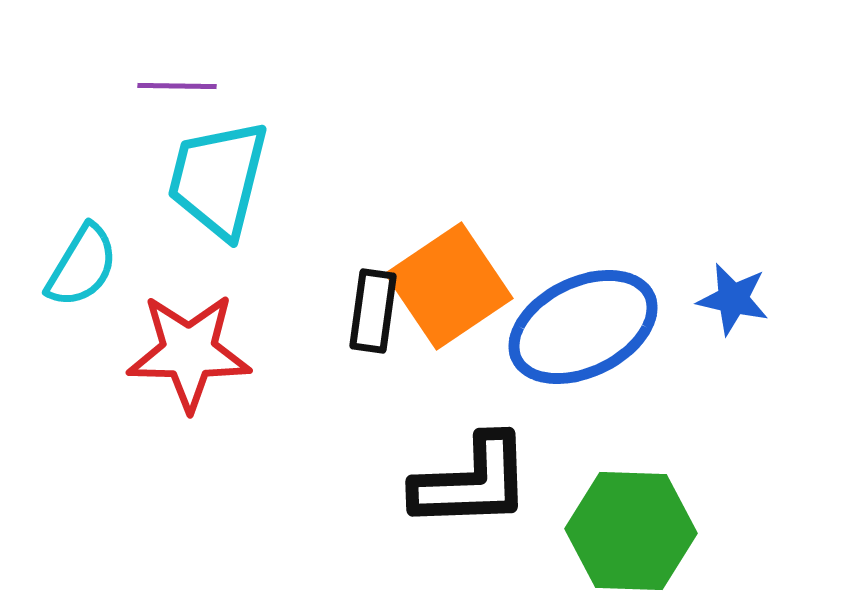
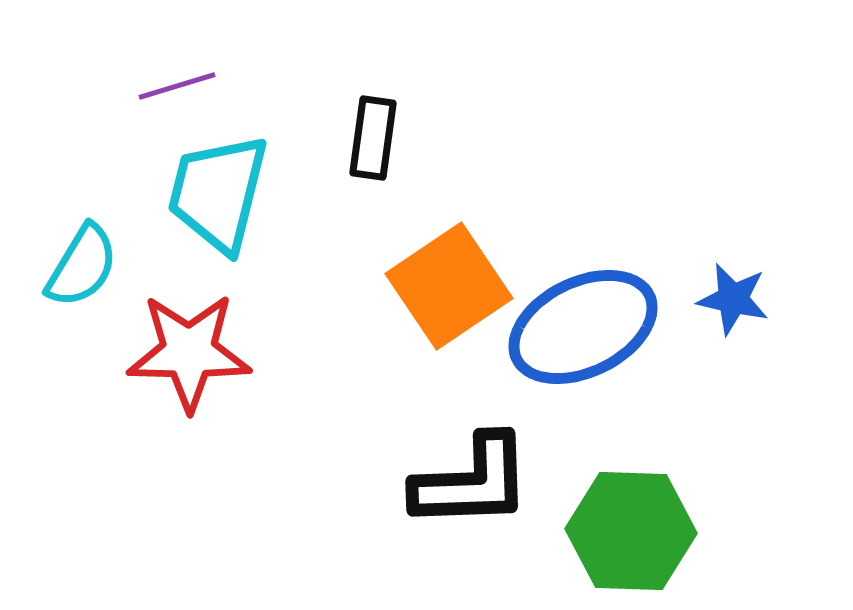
purple line: rotated 18 degrees counterclockwise
cyan trapezoid: moved 14 px down
black rectangle: moved 173 px up
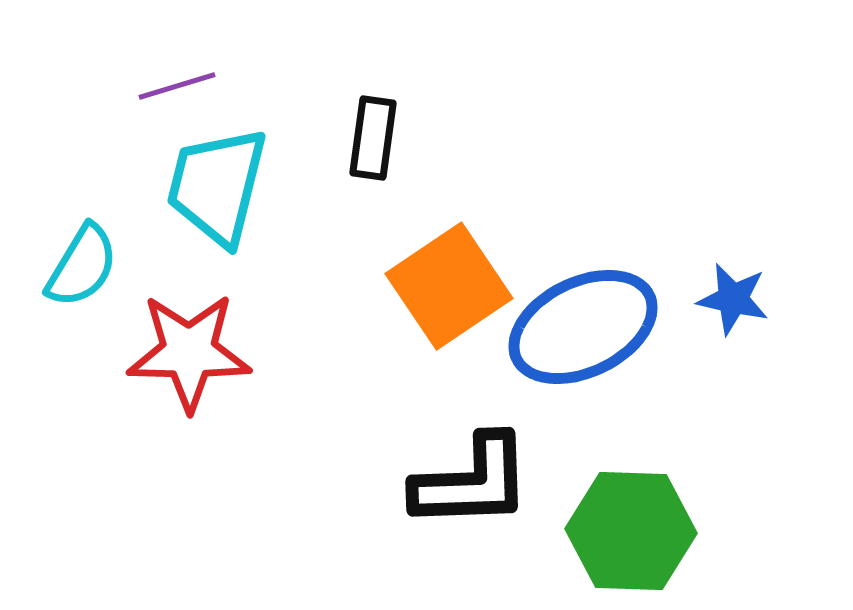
cyan trapezoid: moved 1 px left, 7 px up
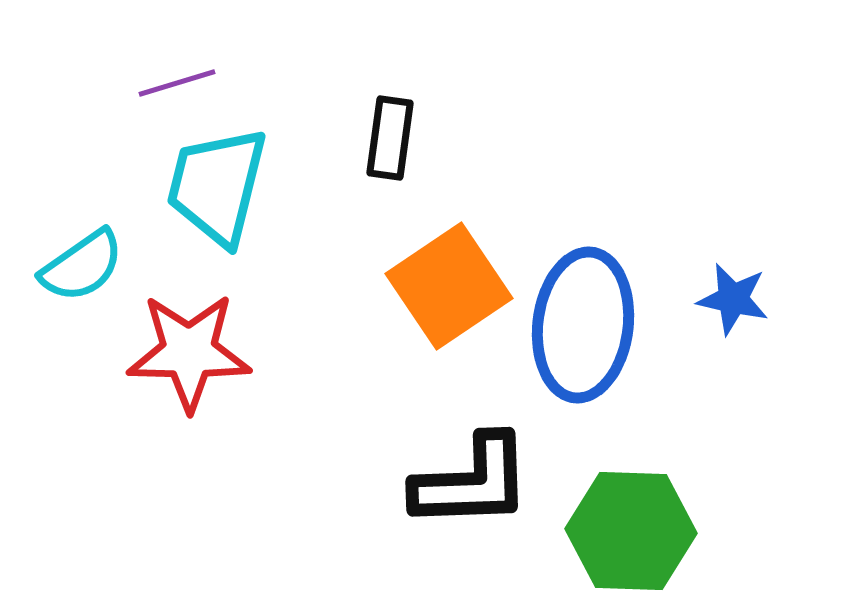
purple line: moved 3 px up
black rectangle: moved 17 px right
cyan semicircle: rotated 24 degrees clockwise
blue ellipse: moved 2 px up; rotated 57 degrees counterclockwise
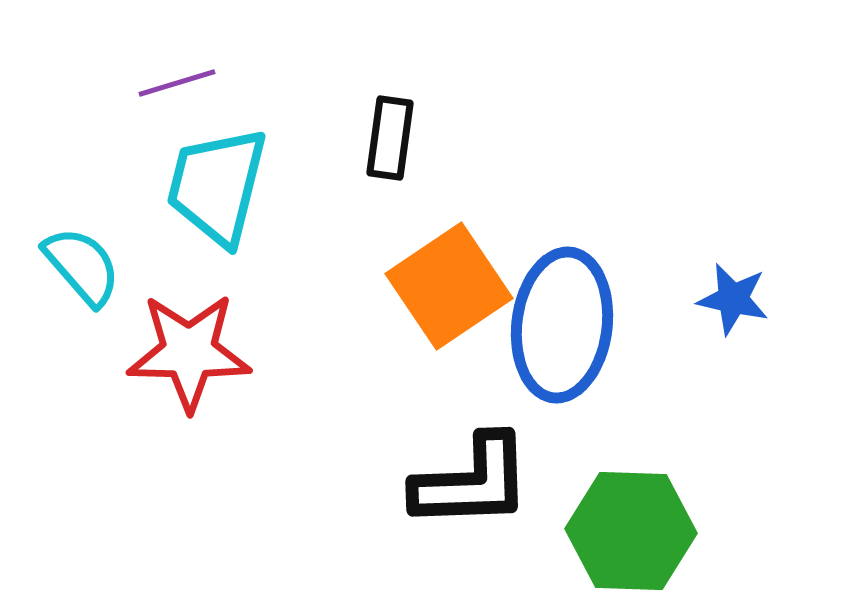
cyan semicircle: rotated 96 degrees counterclockwise
blue ellipse: moved 21 px left
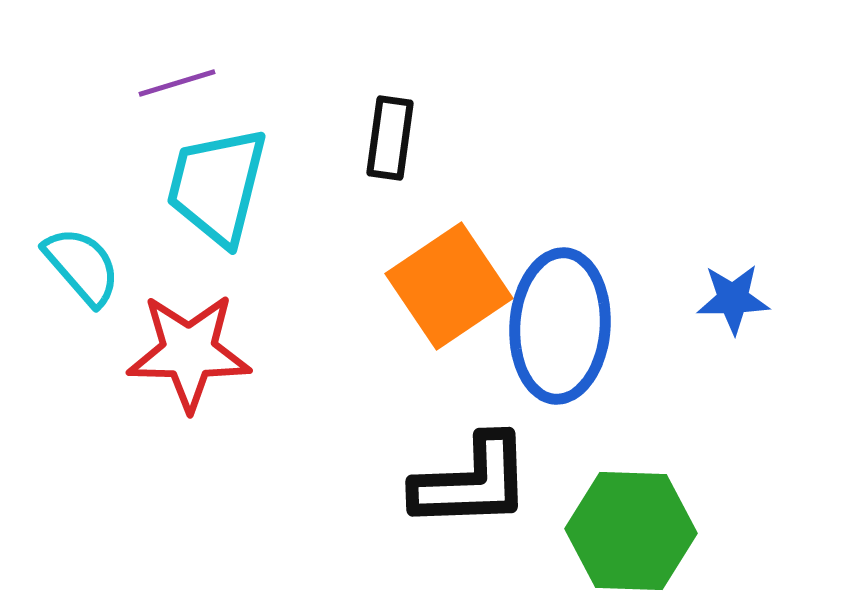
blue star: rotated 14 degrees counterclockwise
blue ellipse: moved 2 px left, 1 px down; rotated 3 degrees counterclockwise
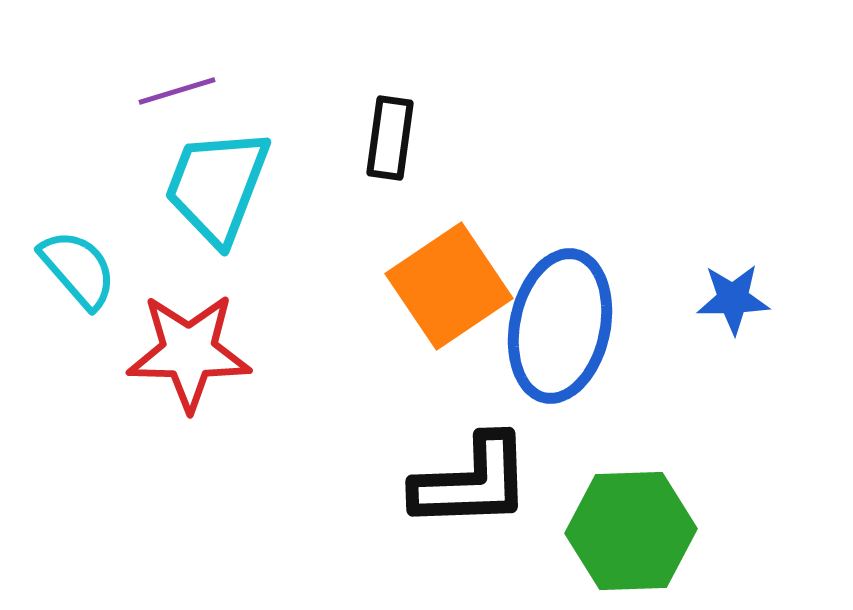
purple line: moved 8 px down
cyan trapezoid: rotated 7 degrees clockwise
cyan semicircle: moved 4 px left, 3 px down
blue ellipse: rotated 8 degrees clockwise
green hexagon: rotated 4 degrees counterclockwise
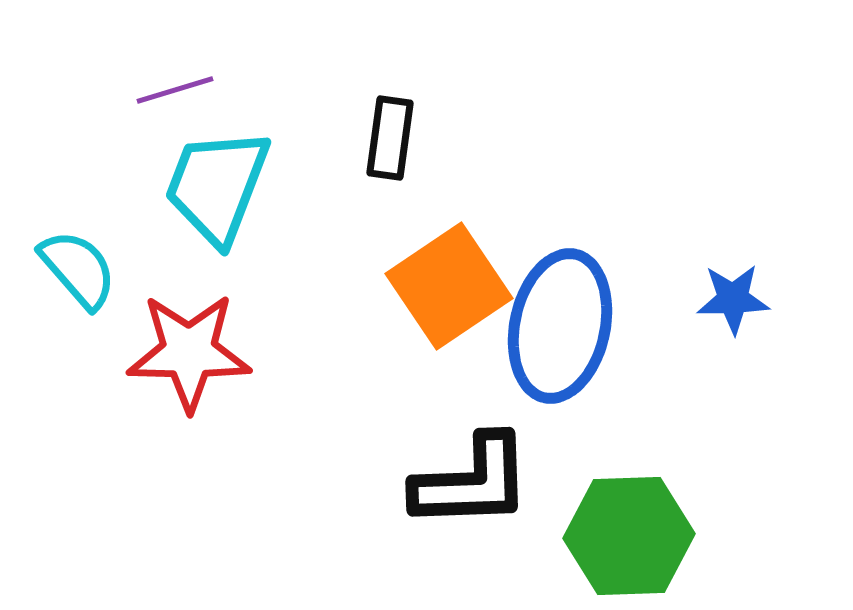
purple line: moved 2 px left, 1 px up
green hexagon: moved 2 px left, 5 px down
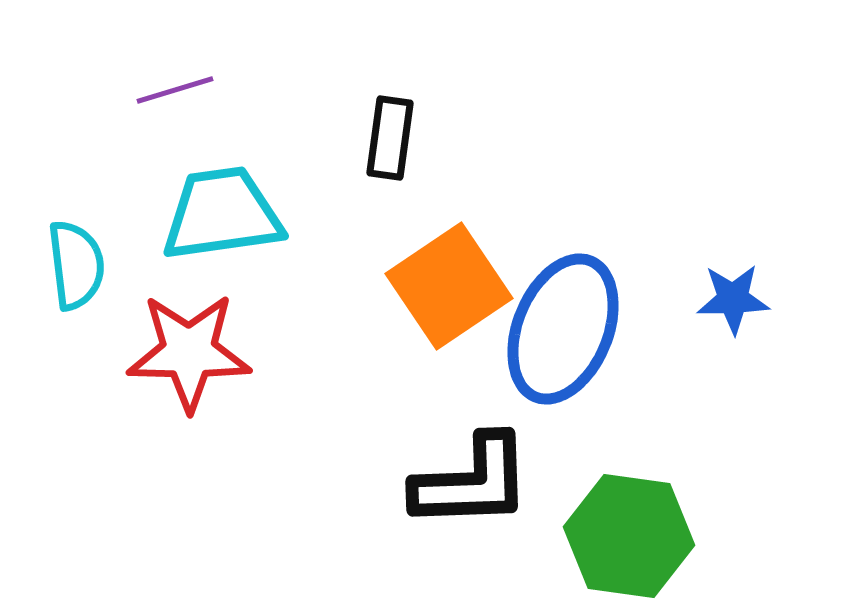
cyan trapezoid: moved 5 px right, 28 px down; rotated 61 degrees clockwise
cyan semicircle: moved 2 px left, 4 px up; rotated 34 degrees clockwise
blue ellipse: moved 3 px right, 3 px down; rotated 10 degrees clockwise
green hexagon: rotated 10 degrees clockwise
